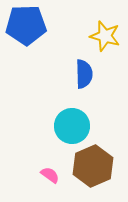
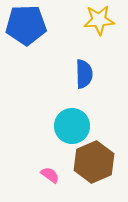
yellow star: moved 6 px left, 16 px up; rotated 20 degrees counterclockwise
brown hexagon: moved 1 px right, 4 px up
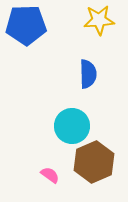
blue semicircle: moved 4 px right
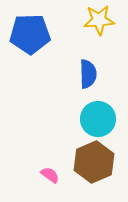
blue pentagon: moved 4 px right, 9 px down
cyan circle: moved 26 px right, 7 px up
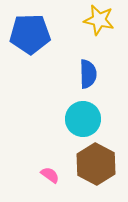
yellow star: rotated 16 degrees clockwise
cyan circle: moved 15 px left
brown hexagon: moved 2 px right, 2 px down; rotated 9 degrees counterclockwise
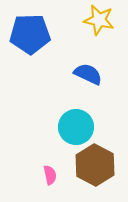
blue semicircle: rotated 64 degrees counterclockwise
cyan circle: moved 7 px left, 8 px down
brown hexagon: moved 1 px left, 1 px down
pink semicircle: rotated 42 degrees clockwise
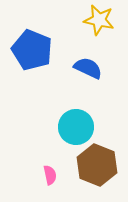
blue pentagon: moved 2 px right, 16 px down; rotated 24 degrees clockwise
blue semicircle: moved 6 px up
brown hexagon: moved 2 px right; rotated 6 degrees counterclockwise
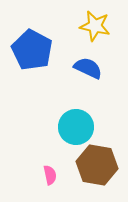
yellow star: moved 4 px left, 6 px down
blue pentagon: rotated 6 degrees clockwise
brown hexagon: rotated 12 degrees counterclockwise
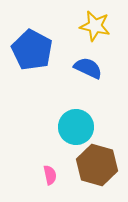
brown hexagon: rotated 6 degrees clockwise
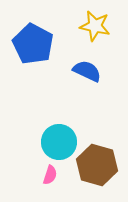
blue pentagon: moved 1 px right, 6 px up
blue semicircle: moved 1 px left, 3 px down
cyan circle: moved 17 px left, 15 px down
pink semicircle: rotated 30 degrees clockwise
